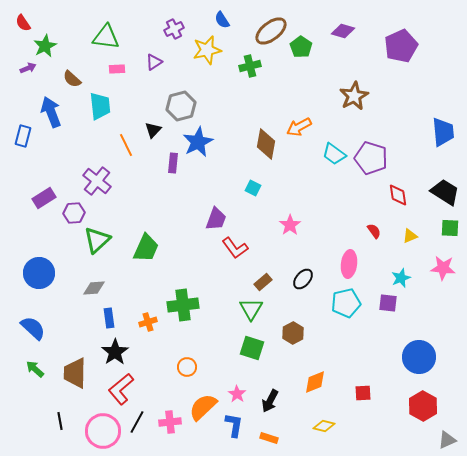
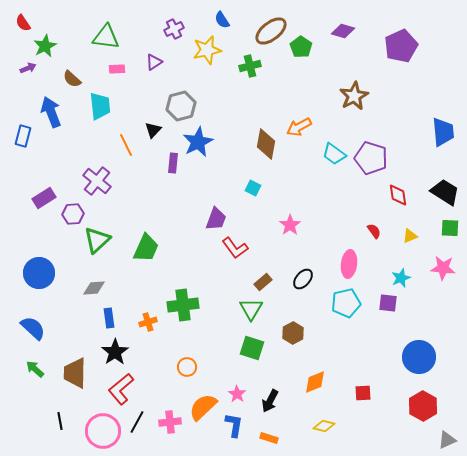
purple hexagon at (74, 213): moved 1 px left, 1 px down
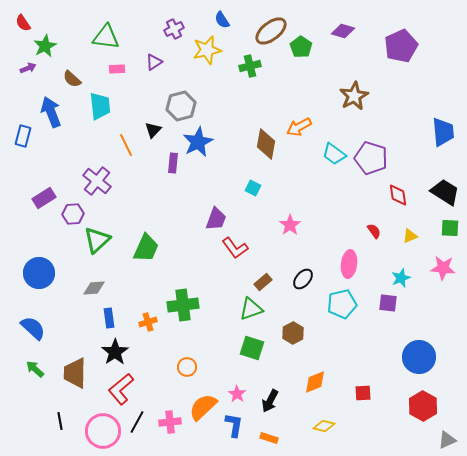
cyan pentagon at (346, 303): moved 4 px left, 1 px down
green triangle at (251, 309): rotated 40 degrees clockwise
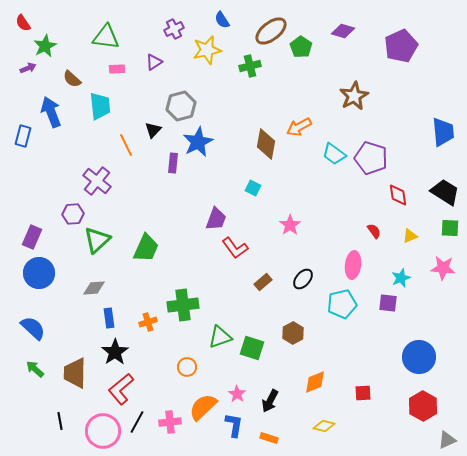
purple rectangle at (44, 198): moved 12 px left, 39 px down; rotated 35 degrees counterclockwise
pink ellipse at (349, 264): moved 4 px right, 1 px down
green triangle at (251, 309): moved 31 px left, 28 px down
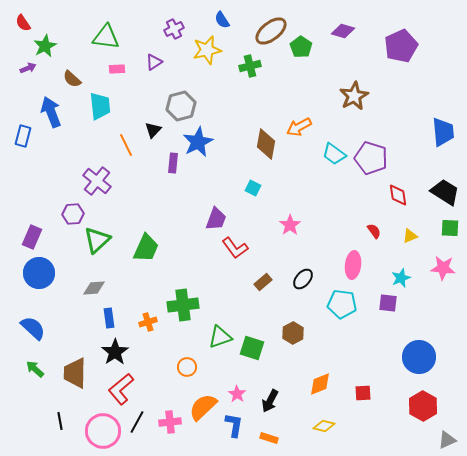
cyan pentagon at (342, 304): rotated 20 degrees clockwise
orange diamond at (315, 382): moved 5 px right, 2 px down
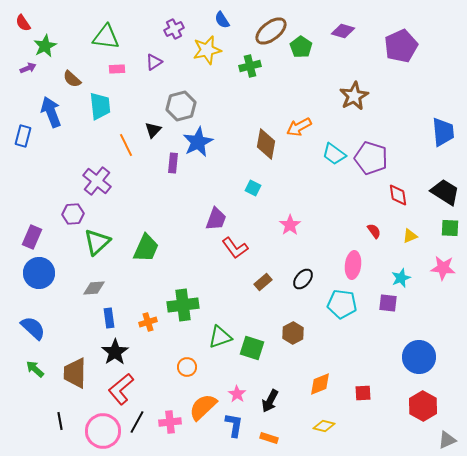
green triangle at (97, 240): moved 2 px down
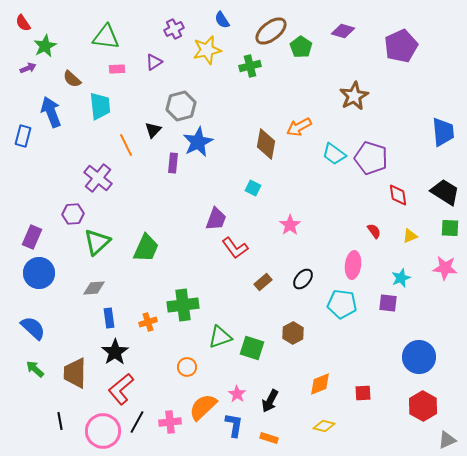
purple cross at (97, 181): moved 1 px right, 3 px up
pink star at (443, 268): moved 2 px right
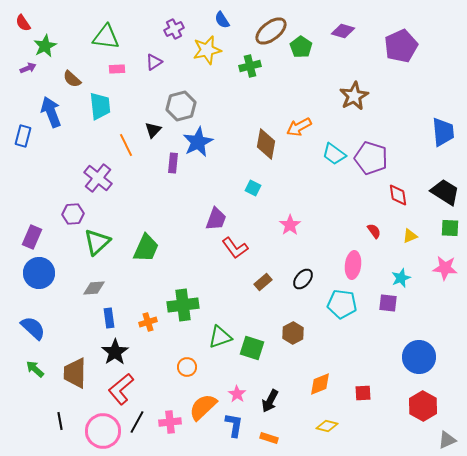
yellow diamond at (324, 426): moved 3 px right
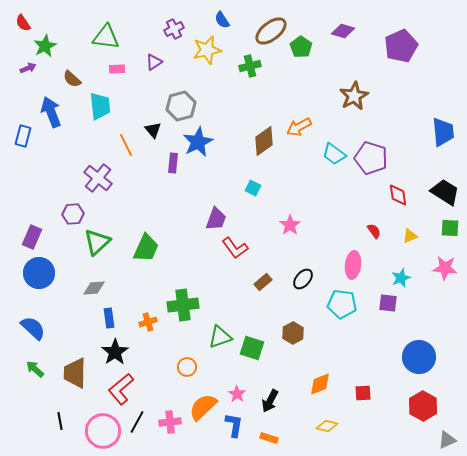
black triangle at (153, 130): rotated 24 degrees counterclockwise
brown diamond at (266, 144): moved 2 px left, 3 px up; rotated 44 degrees clockwise
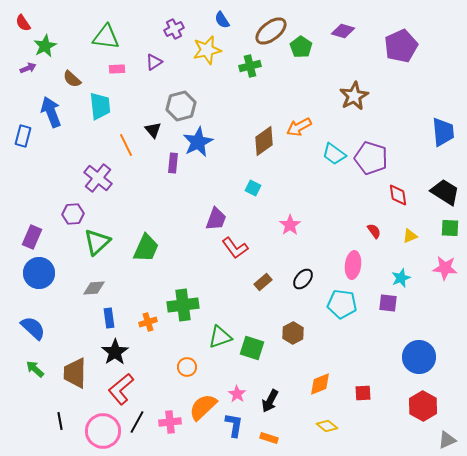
yellow diamond at (327, 426): rotated 25 degrees clockwise
